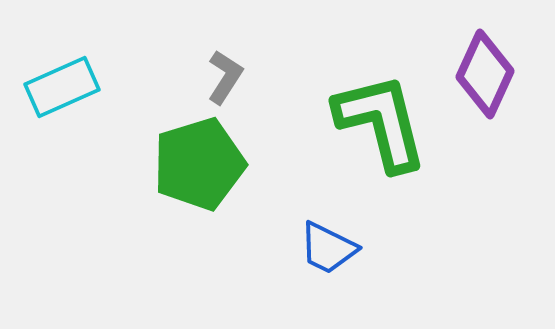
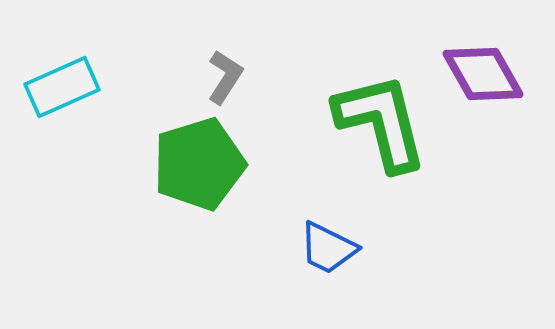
purple diamond: moved 2 px left; rotated 54 degrees counterclockwise
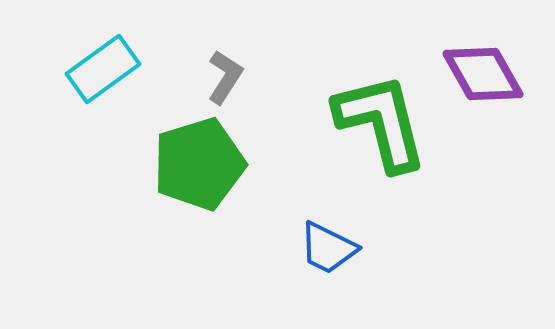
cyan rectangle: moved 41 px right, 18 px up; rotated 12 degrees counterclockwise
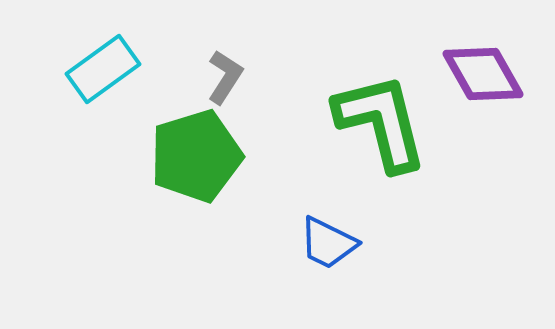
green pentagon: moved 3 px left, 8 px up
blue trapezoid: moved 5 px up
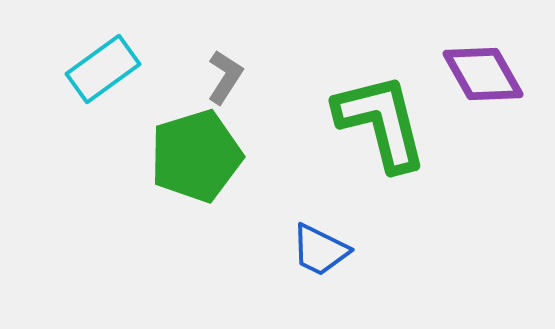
blue trapezoid: moved 8 px left, 7 px down
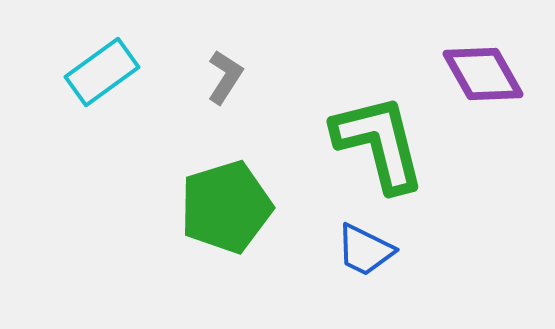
cyan rectangle: moved 1 px left, 3 px down
green L-shape: moved 2 px left, 21 px down
green pentagon: moved 30 px right, 51 px down
blue trapezoid: moved 45 px right
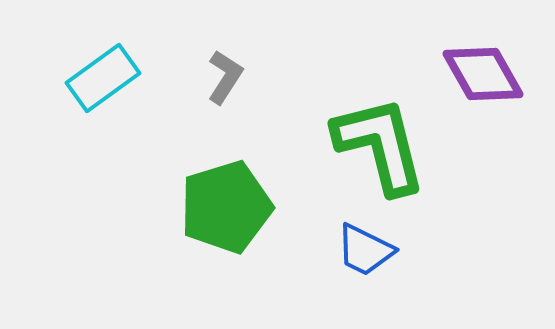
cyan rectangle: moved 1 px right, 6 px down
green L-shape: moved 1 px right, 2 px down
